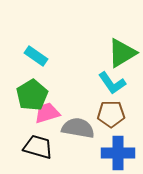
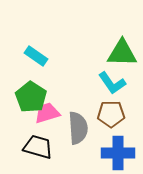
green triangle: rotated 32 degrees clockwise
green pentagon: moved 1 px left, 2 px down; rotated 8 degrees counterclockwise
gray semicircle: rotated 76 degrees clockwise
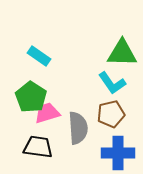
cyan rectangle: moved 3 px right
brown pentagon: rotated 12 degrees counterclockwise
black trapezoid: rotated 8 degrees counterclockwise
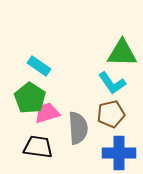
cyan rectangle: moved 10 px down
green pentagon: moved 1 px left, 1 px down
blue cross: moved 1 px right
